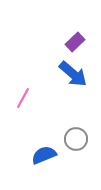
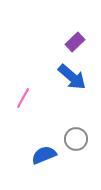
blue arrow: moved 1 px left, 3 px down
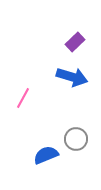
blue arrow: rotated 24 degrees counterclockwise
blue semicircle: moved 2 px right
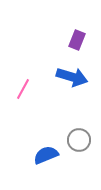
purple rectangle: moved 2 px right, 2 px up; rotated 24 degrees counterclockwise
pink line: moved 9 px up
gray circle: moved 3 px right, 1 px down
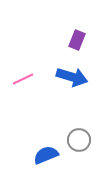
pink line: moved 10 px up; rotated 35 degrees clockwise
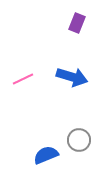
purple rectangle: moved 17 px up
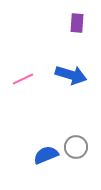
purple rectangle: rotated 18 degrees counterclockwise
blue arrow: moved 1 px left, 2 px up
gray circle: moved 3 px left, 7 px down
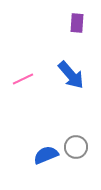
blue arrow: rotated 32 degrees clockwise
